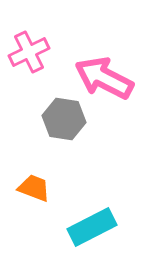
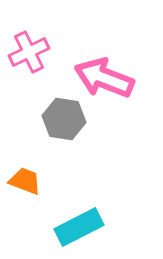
pink arrow: rotated 6 degrees counterclockwise
orange trapezoid: moved 9 px left, 7 px up
cyan rectangle: moved 13 px left
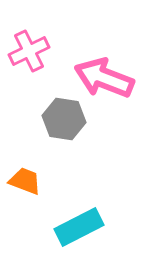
pink cross: moved 1 px up
